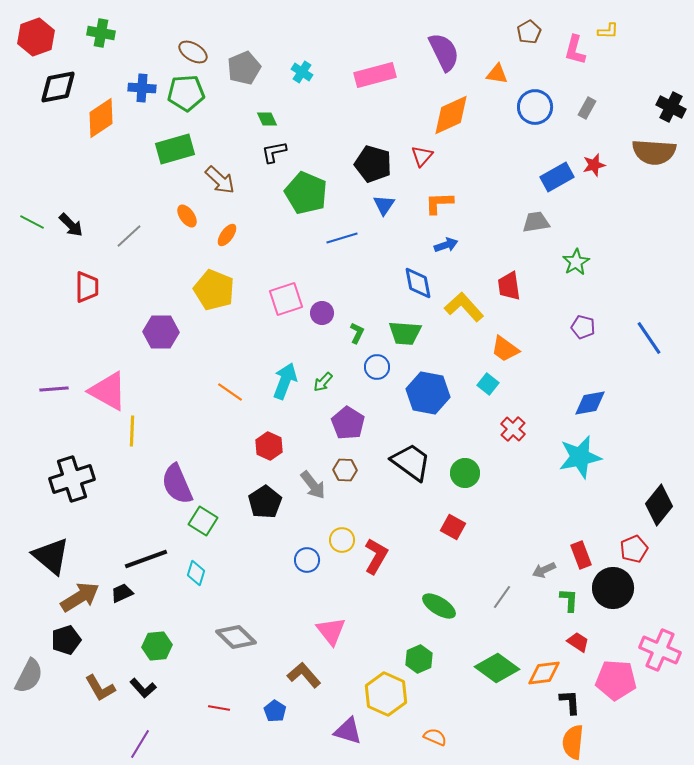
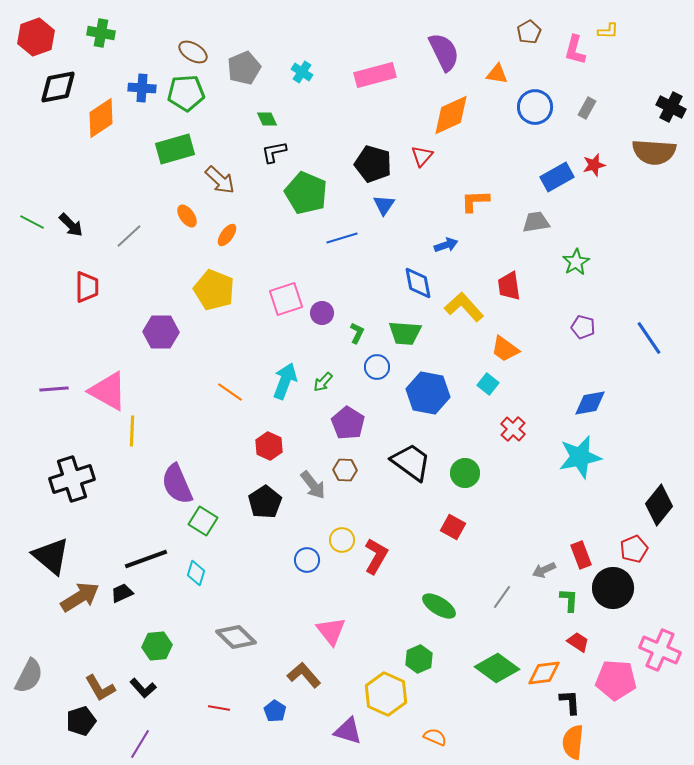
orange L-shape at (439, 203): moved 36 px right, 2 px up
black pentagon at (66, 640): moved 15 px right, 81 px down
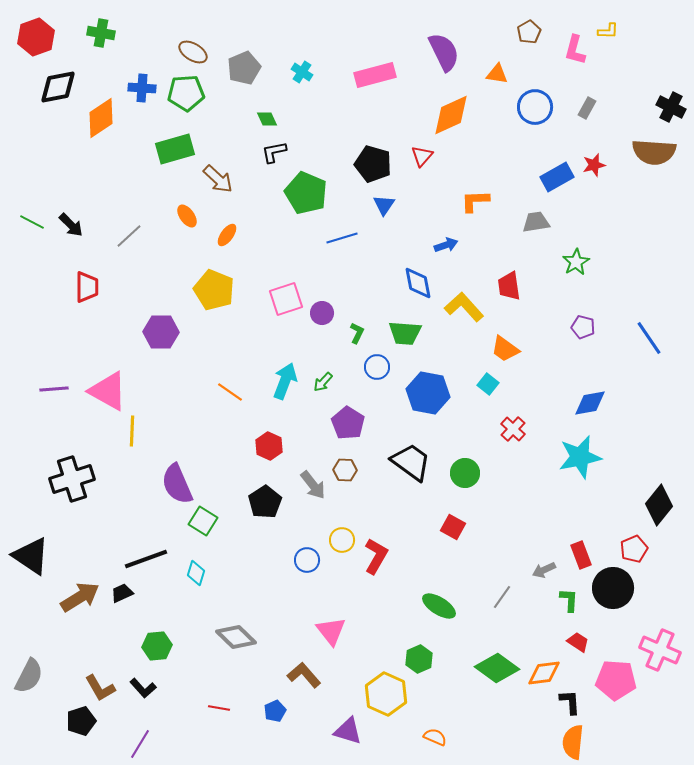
brown arrow at (220, 180): moved 2 px left, 1 px up
black triangle at (51, 556): moved 20 px left; rotated 6 degrees counterclockwise
blue pentagon at (275, 711): rotated 15 degrees clockwise
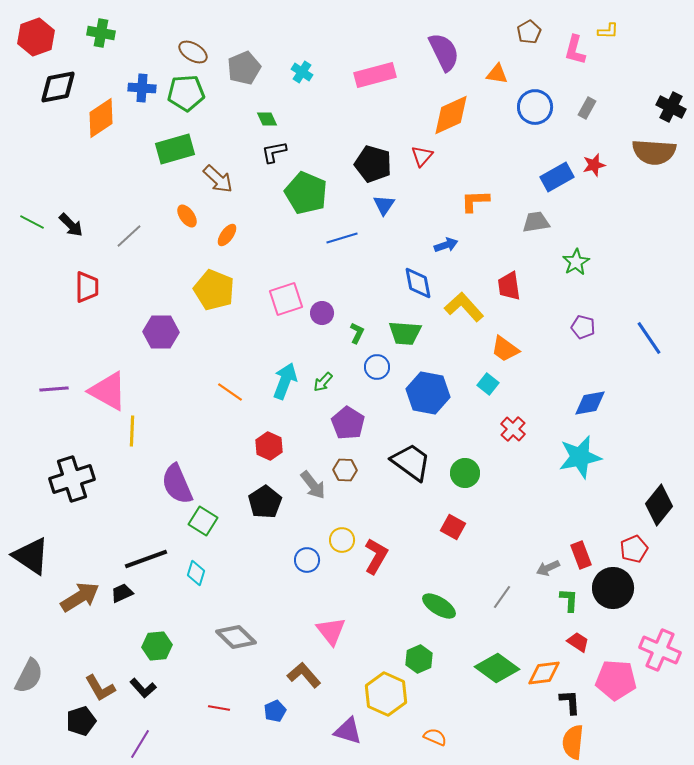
gray arrow at (544, 570): moved 4 px right, 2 px up
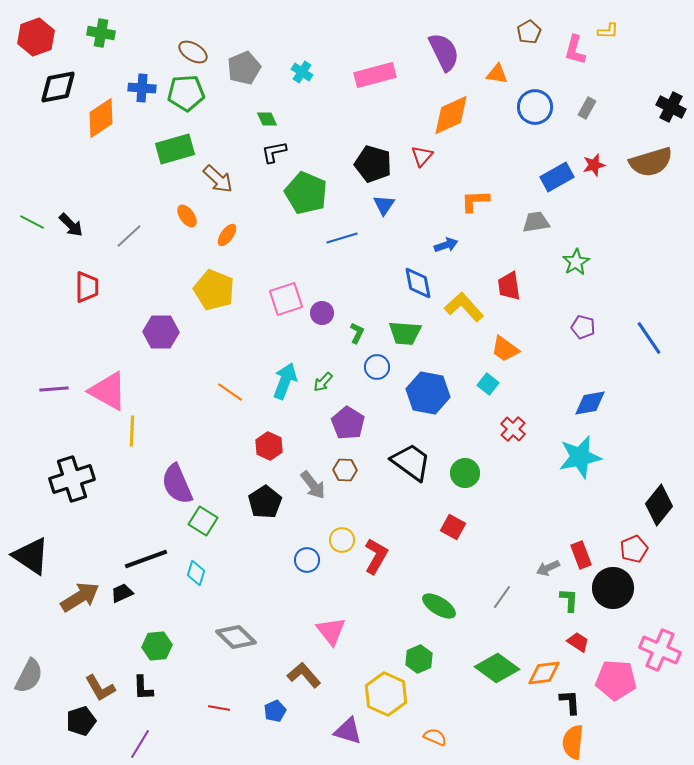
brown semicircle at (654, 152): moved 3 px left, 10 px down; rotated 21 degrees counterclockwise
black L-shape at (143, 688): rotated 40 degrees clockwise
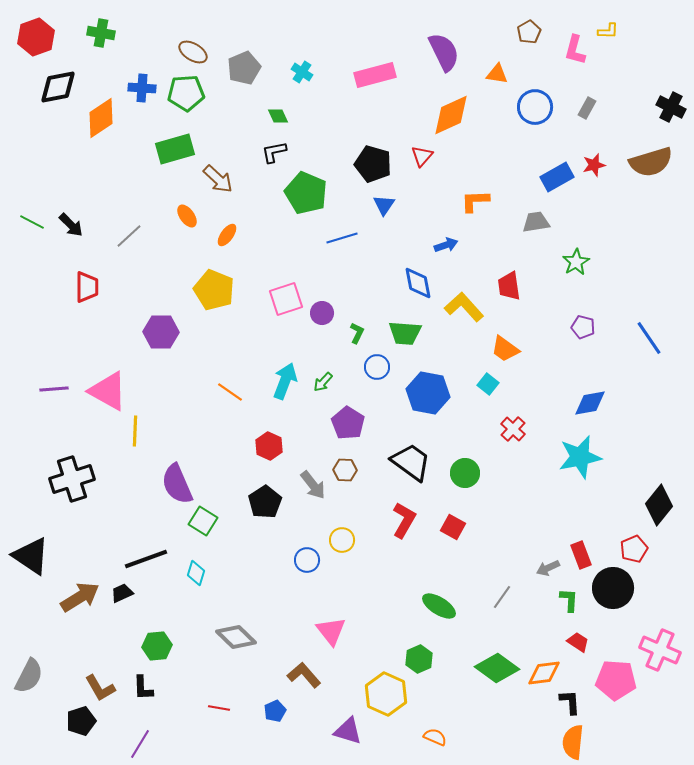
green diamond at (267, 119): moved 11 px right, 3 px up
yellow line at (132, 431): moved 3 px right
red L-shape at (376, 556): moved 28 px right, 36 px up
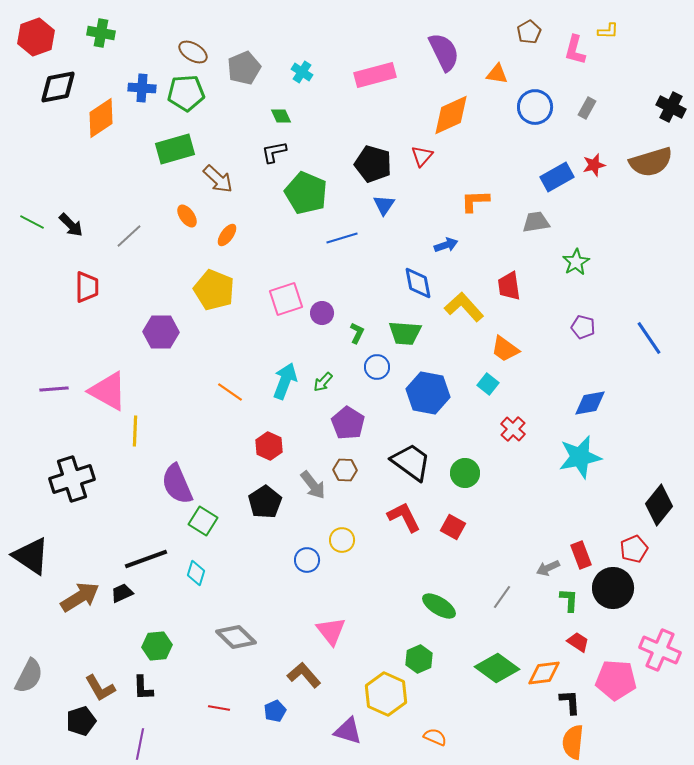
green diamond at (278, 116): moved 3 px right
red L-shape at (404, 520): moved 3 px up; rotated 57 degrees counterclockwise
purple line at (140, 744): rotated 20 degrees counterclockwise
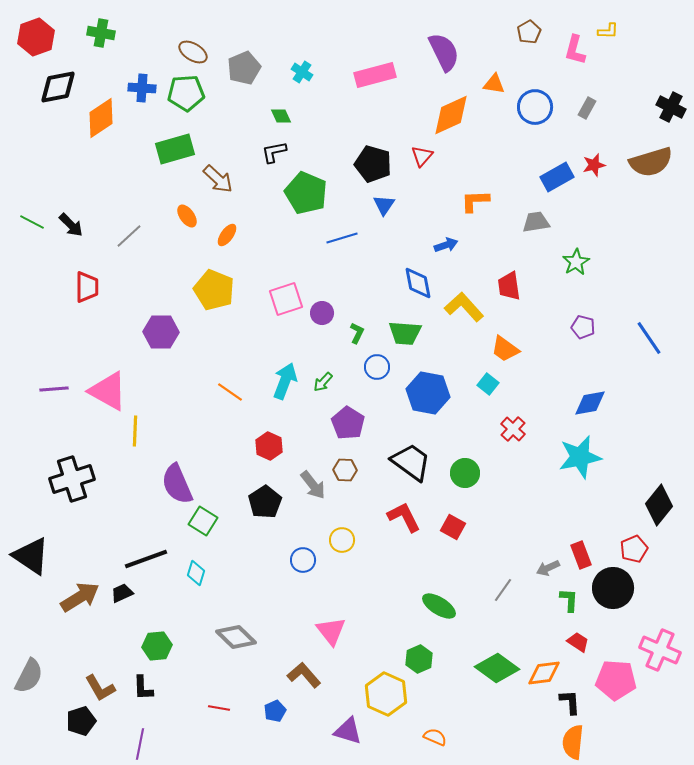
orange triangle at (497, 74): moved 3 px left, 10 px down
blue circle at (307, 560): moved 4 px left
gray line at (502, 597): moved 1 px right, 7 px up
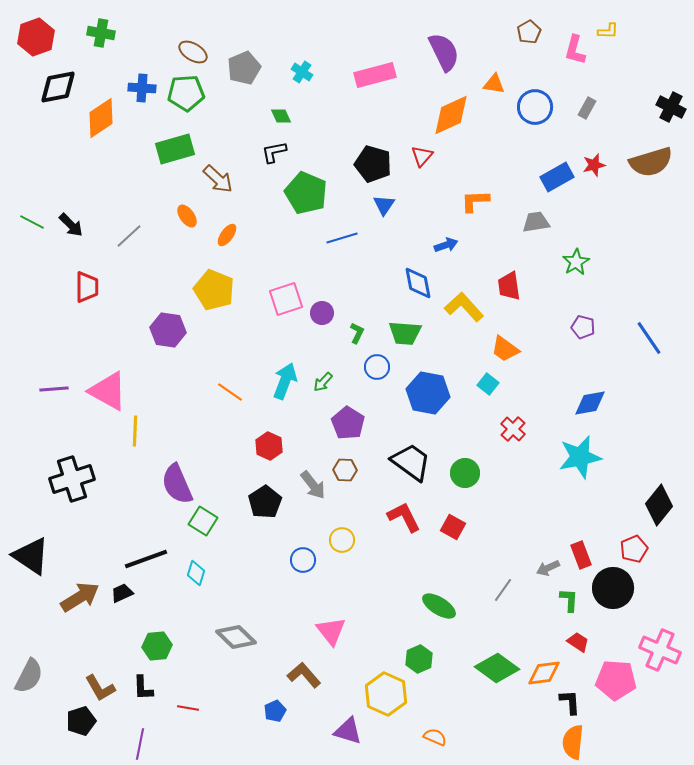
purple hexagon at (161, 332): moved 7 px right, 2 px up; rotated 8 degrees clockwise
red line at (219, 708): moved 31 px left
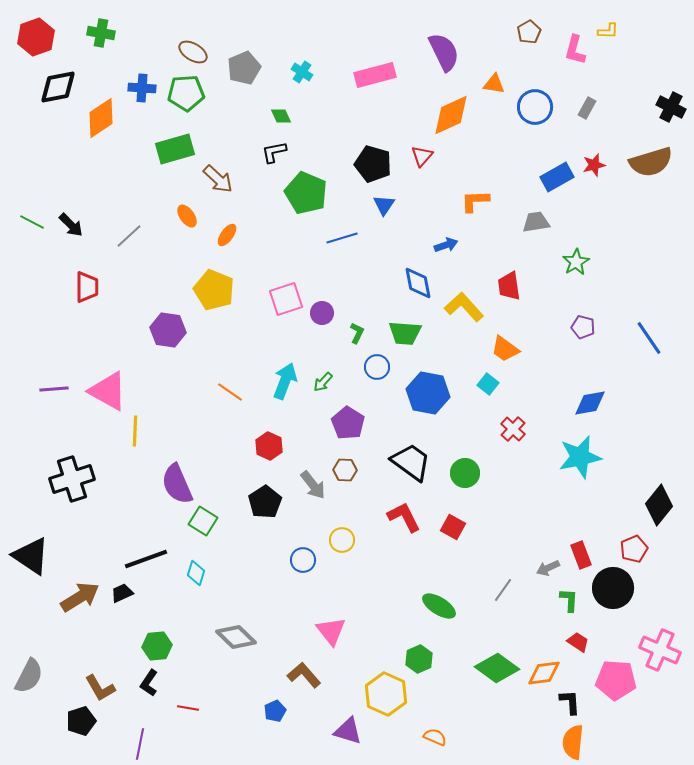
black L-shape at (143, 688): moved 6 px right, 5 px up; rotated 36 degrees clockwise
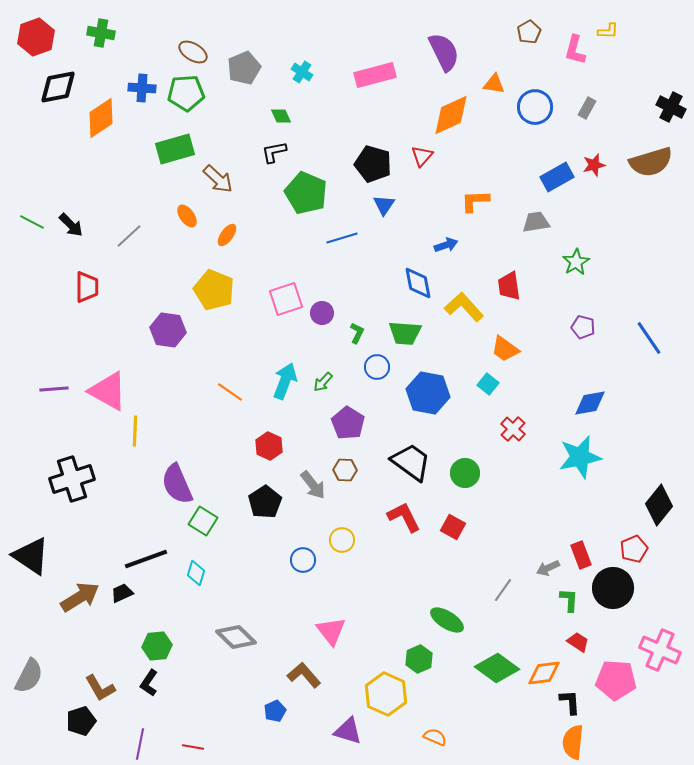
green ellipse at (439, 606): moved 8 px right, 14 px down
red line at (188, 708): moved 5 px right, 39 px down
